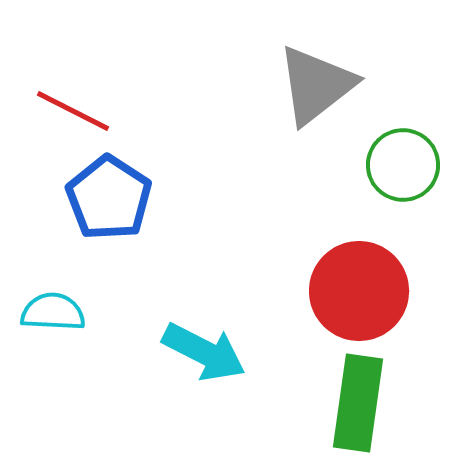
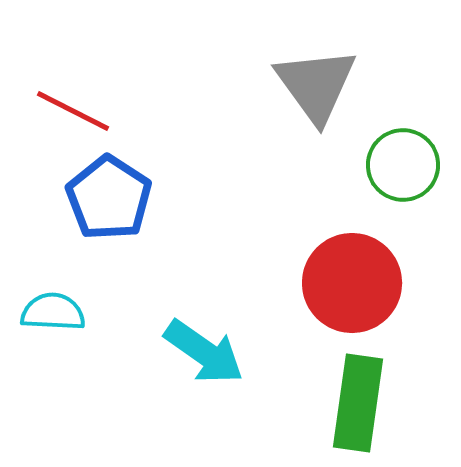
gray triangle: rotated 28 degrees counterclockwise
red circle: moved 7 px left, 8 px up
cyan arrow: rotated 8 degrees clockwise
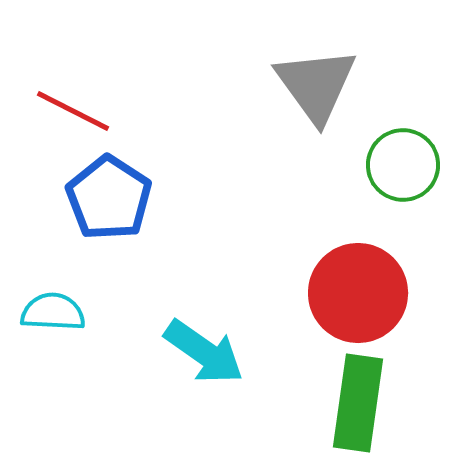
red circle: moved 6 px right, 10 px down
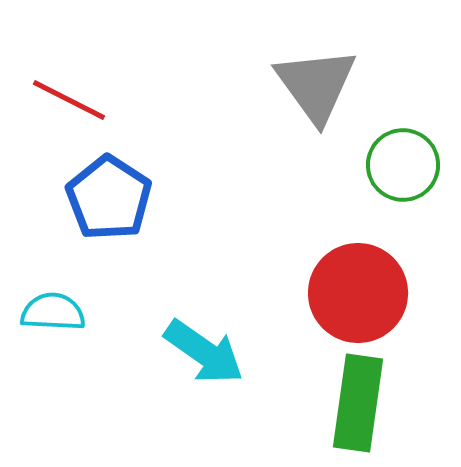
red line: moved 4 px left, 11 px up
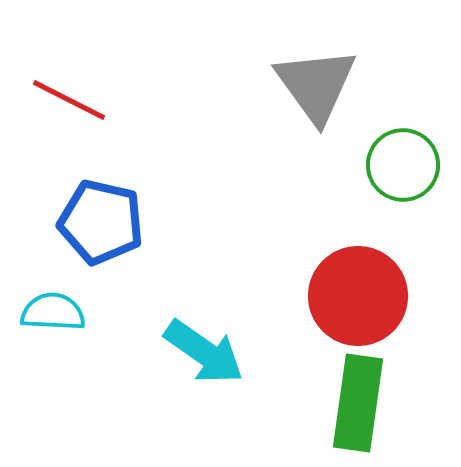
blue pentagon: moved 8 px left, 24 px down; rotated 20 degrees counterclockwise
red circle: moved 3 px down
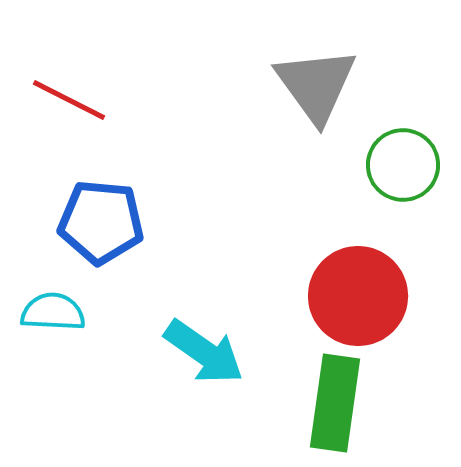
blue pentagon: rotated 8 degrees counterclockwise
green rectangle: moved 23 px left
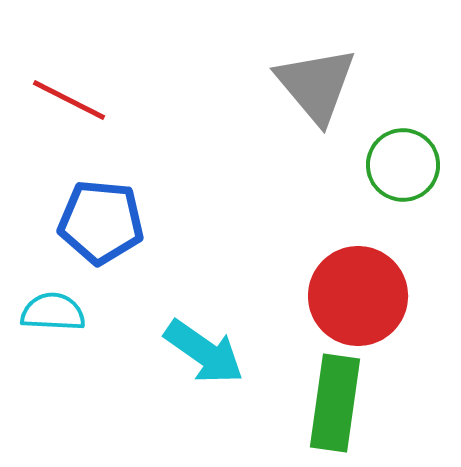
gray triangle: rotated 4 degrees counterclockwise
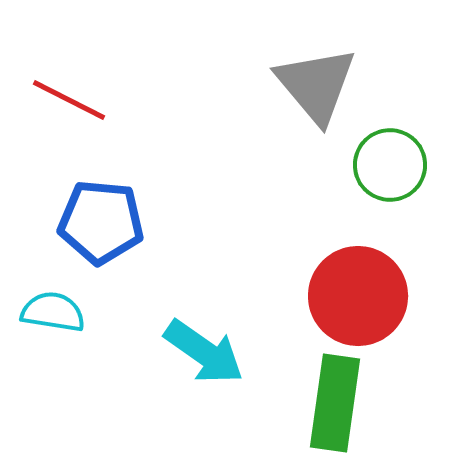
green circle: moved 13 px left
cyan semicircle: rotated 6 degrees clockwise
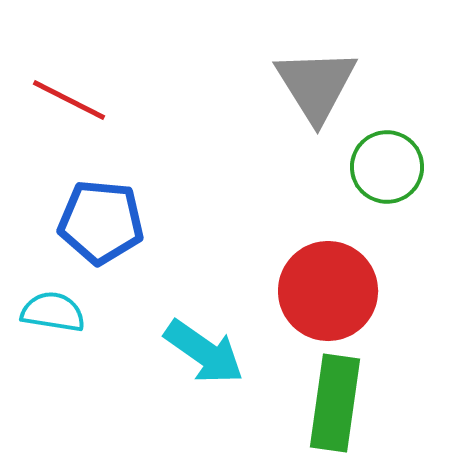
gray triangle: rotated 8 degrees clockwise
green circle: moved 3 px left, 2 px down
red circle: moved 30 px left, 5 px up
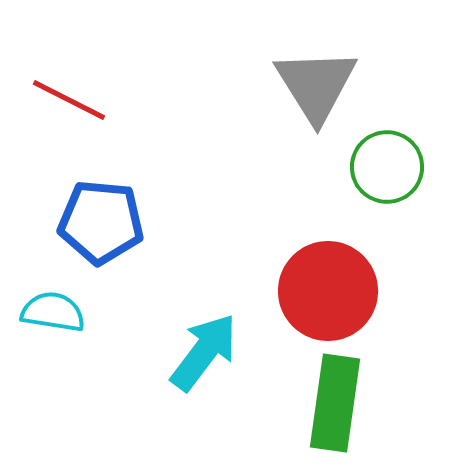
cyan arrow: rotated 88 degrees counterclockwise
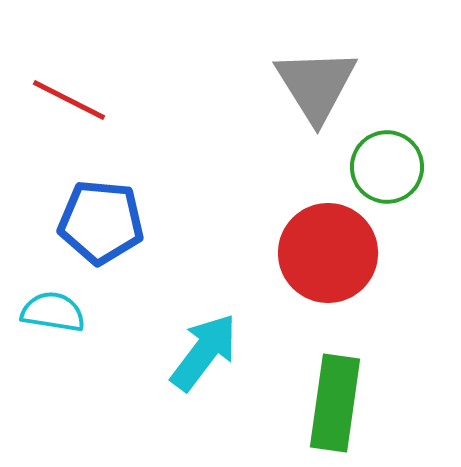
red circle: moved 38 px up
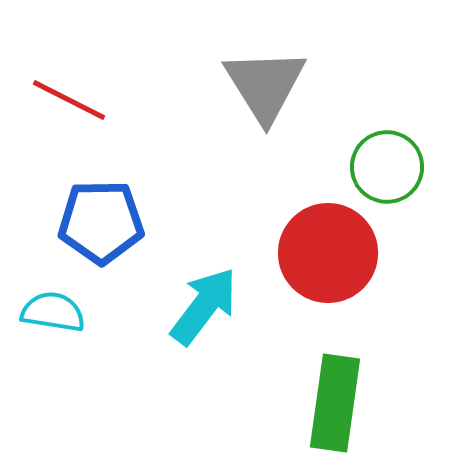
gray triangle: moved 51 px left
blue pentagon: rotated 6 degrees counterclockwise
cyan arrow: moved 46 px up
